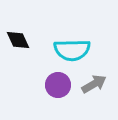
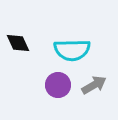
black diamond: moved 3 px down
gray arrow: moved 1 px down
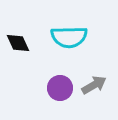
cyan semicircle: moved 3 px left, 13 px up
purple circle: moved 2 px right, 3 px down
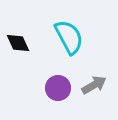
cyan semicircle: rotated 117 degrees counterclockwise
purple circle: moved 2 px left
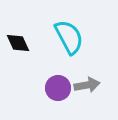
gray arrow: moved 7 px left; rotated 20 degrees clockwise
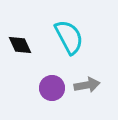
black diamond: moved 2 px right, 2 px down
purple circle: moved 6 px left
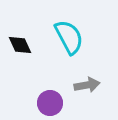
purple circle: moved 2 px left, 15 px down
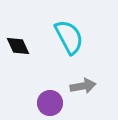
black diamond: moved 2 px left, 1 px down
gray arrow: moved 4 px left, 1 px down
